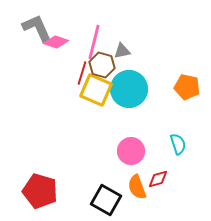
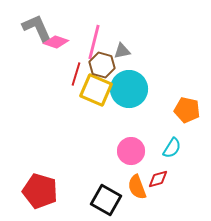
red line: moved 6 px left, 1 px down
orange pentagon: moved 23 px down
cyan semicircle: moved 6 px left, 4 px down; rotated 50 degrees clockwise
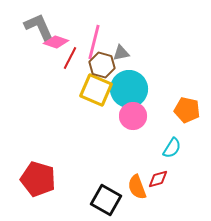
gray L-shape: moved 2 px right, 1 px up
gray triangle: moved 1 px left, 2 px down
red line: moved 6 px left, 16 px up; rotated 10 degrees clockwise
pink circle: moved 2 px right, 35 px up
red pentagon: moved 2 px left, 12 px up
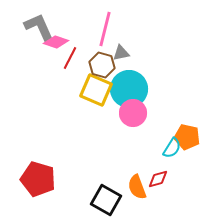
pink line: moved 11 px right, 13 px up
orange pentagon: moved 27 px down
pink circle: moved 3 px up
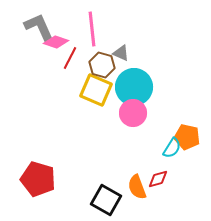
pink line: moved 13 px left; rotated 20 degrees counterclockwise
gray triangle: rotated 36 degrees clockwise
cyan circle: moved 5 px right, 2 px up
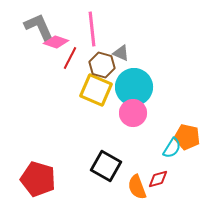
black square: moved 34 px up
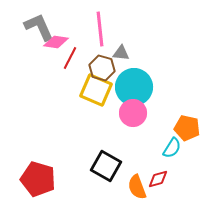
pink line: moved 8 px right
pink diamond: rotated 10 degrees counterclockwise
gray triangle: rotated 18 degrees counterclockwise
brown hexagon: moved 3 px down
orange pentagon: moved 9 px up
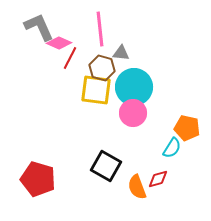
pink diamond: moved 3 px right, 1 px down; rotated 15 degrees clockwise
yellow square: rotated 16 degrees counterclockwise
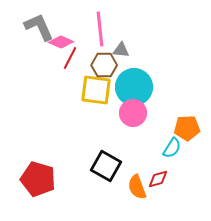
pink diamond: moved 2 px right, 1 px up
gray triangle: moved 3 px up
brown hexagon: moved 2 px right, 3 px up; rotated 15 degrees counterclockwise
orange pentagon: rotated 15 degrees counterclockwise
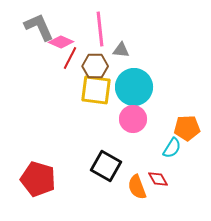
brown hexagon: moved 9 px left, 1 px down
pink circle: moved 6 px down
red diamond: rotated 75 degrees clockwise
